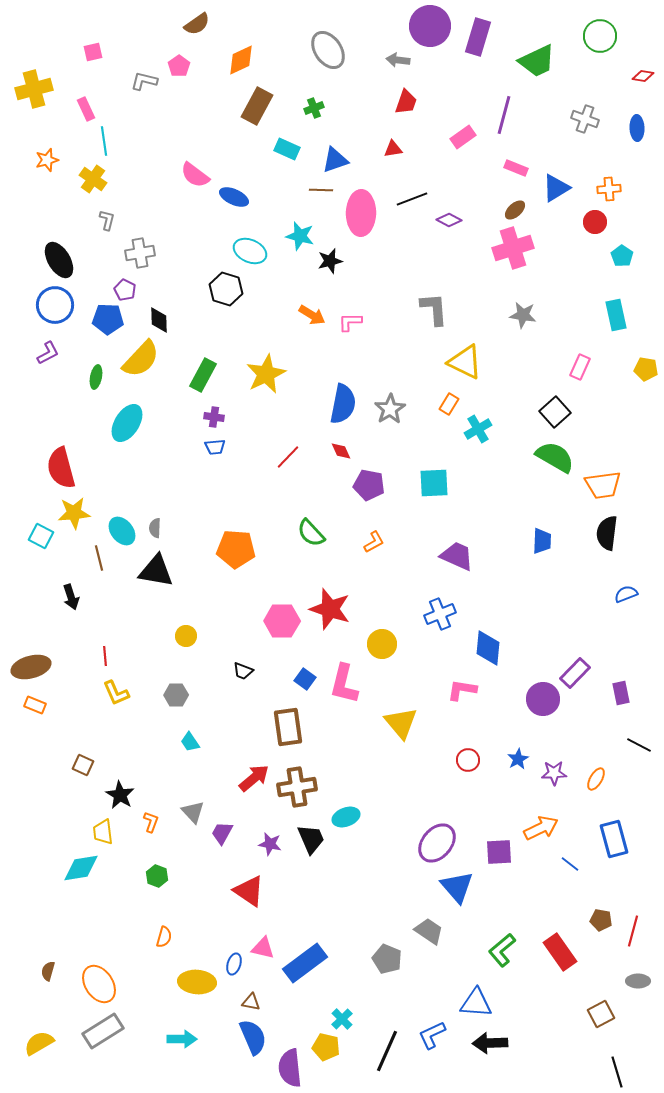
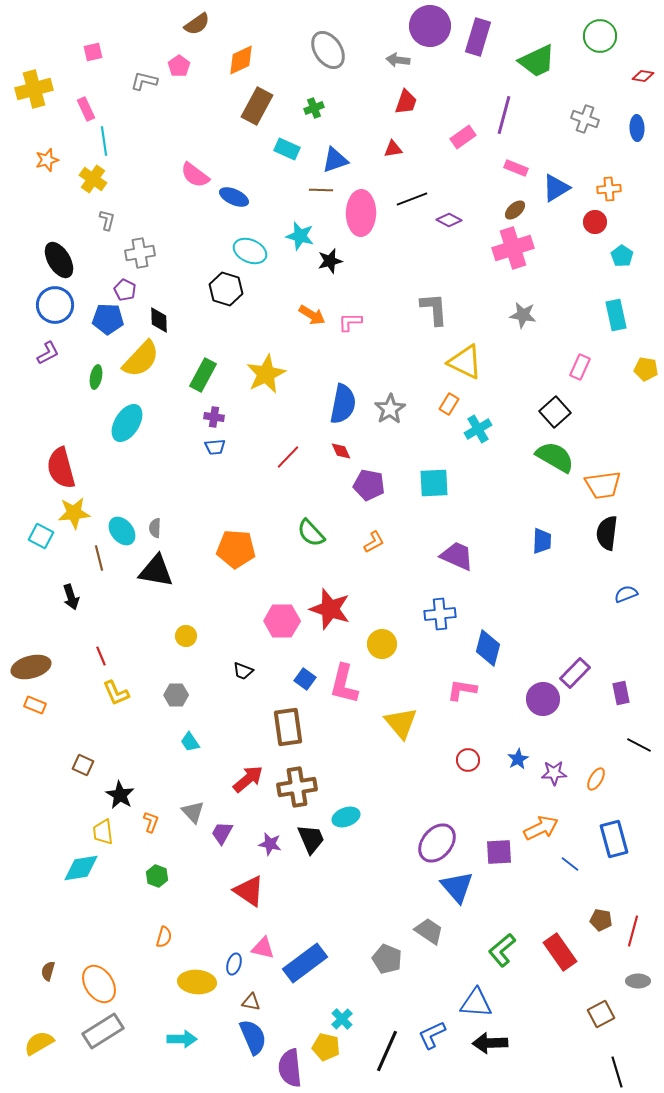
blue cross at (440, 614): rotated 16 degrees clockwise
blue diamond at (488, 648): rotated 9 degrees clockwise
red line at (105, 656): moved 4 px left; rotated 18 degrees counterclockwise
red arrow at (254, 778): moved 6 px left, 1 px down
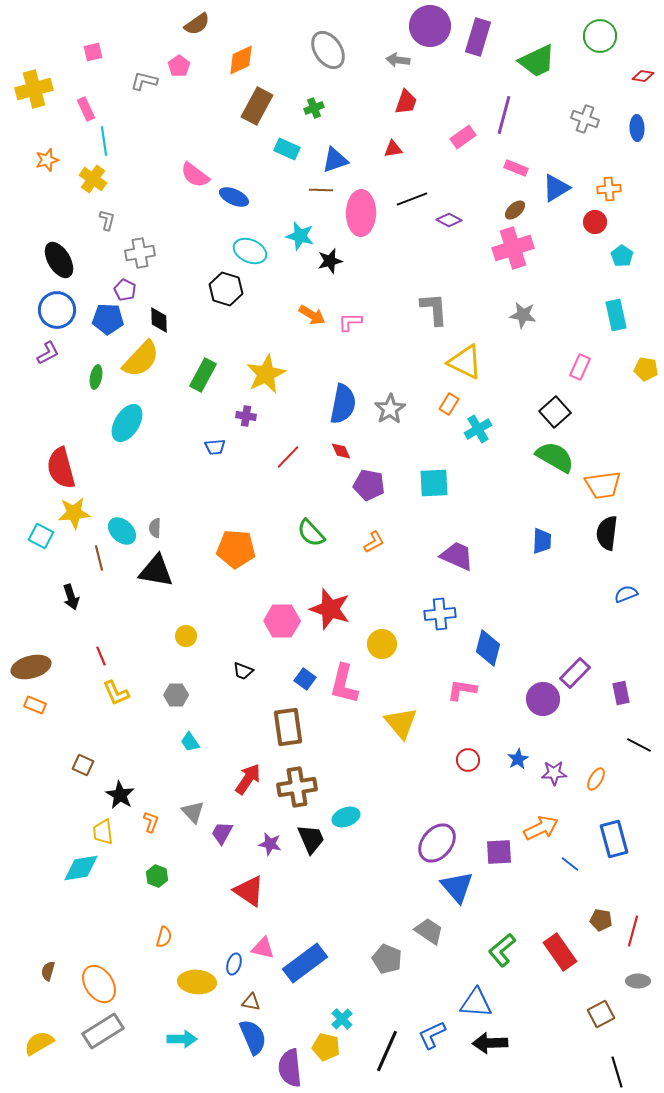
blue circle at (55, 305): moved 2 px right, 5 px down
purple cross at (214, 417): moved 32 px right, 1 px up
cyan ellipse at (122, 531): rotated 8 degrees counterclockwise
red arrow at (248, 779): rotated 16 degrees counterclockwise
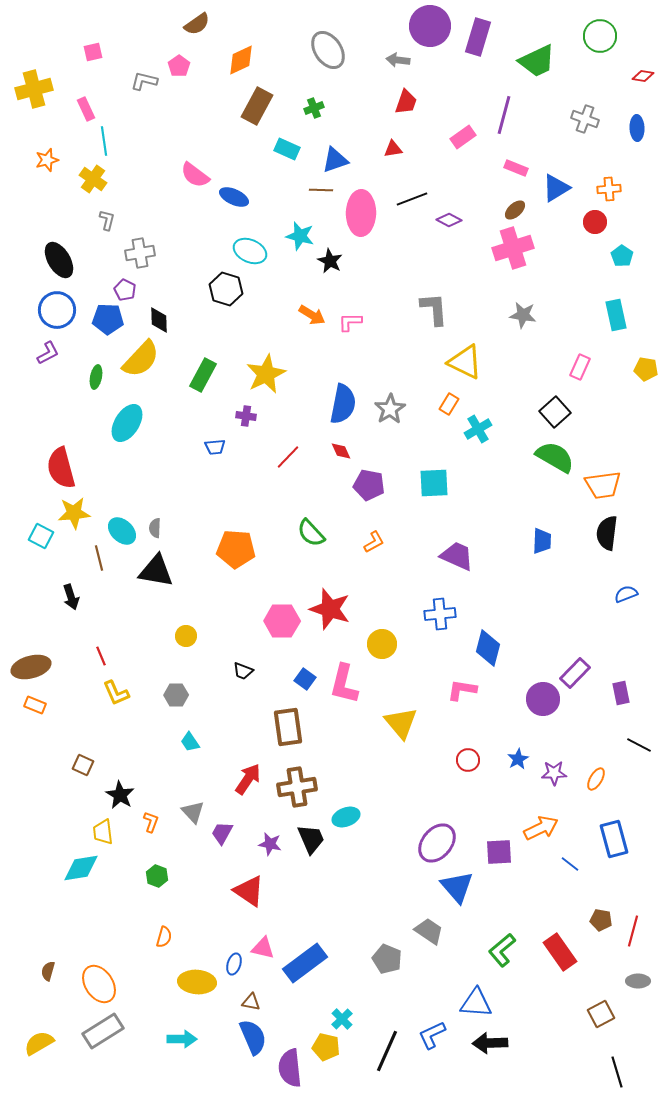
black star at (330, 261): rotated 30 degrees counterclockwise
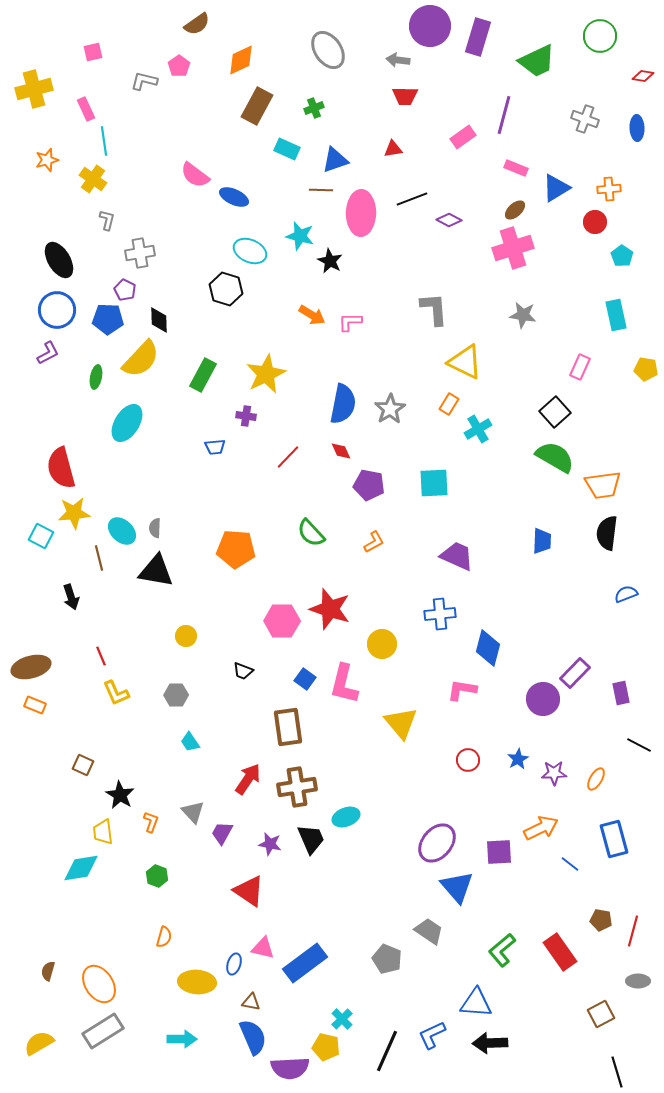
red trapezoid at (406, 102): moved 1 px left, 6 px up; rotated 72 degrees clockwise
purple semicircle at (290, 1068): rotated 87 degrees counterclockwise
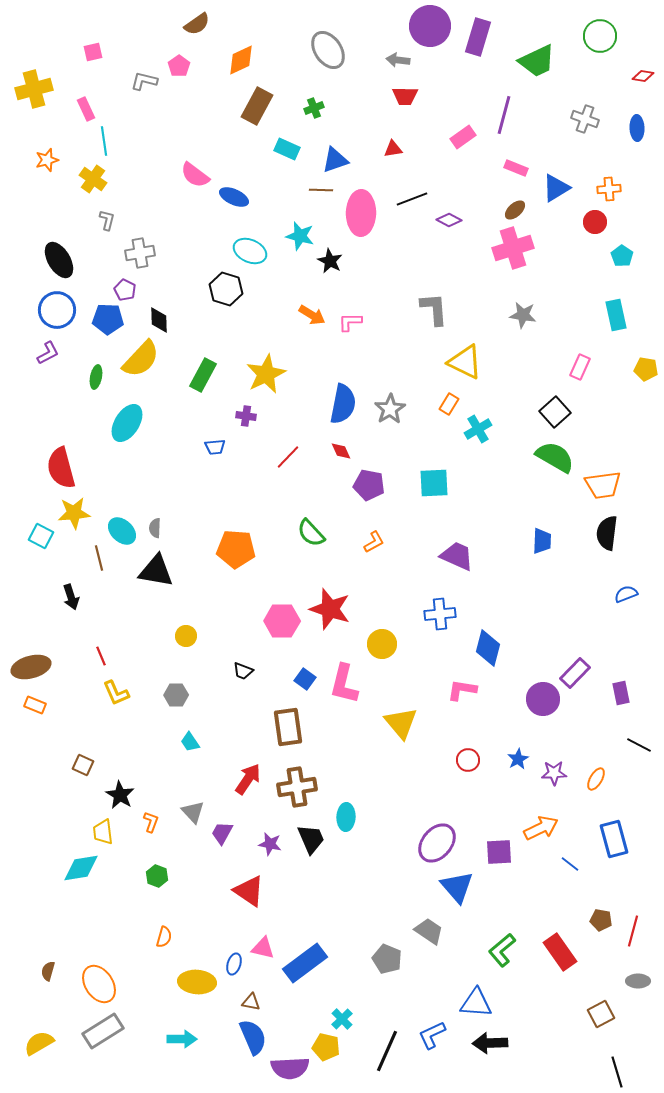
cyan ellipse at (346, 817): rotated 68 degrees counterclockwise
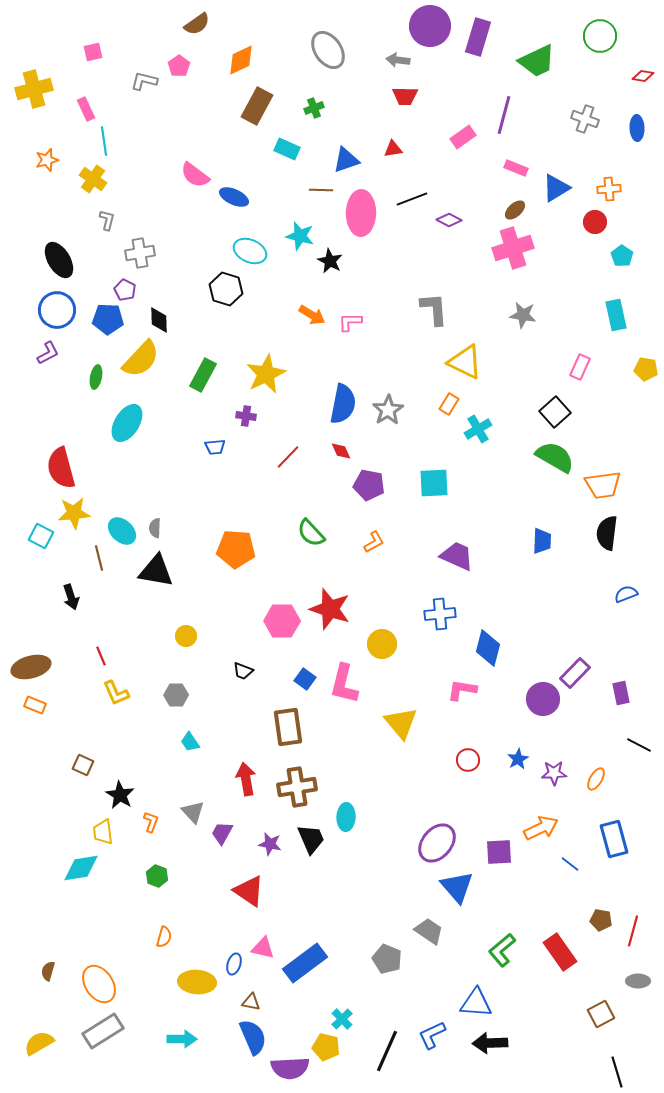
blue triangle at (335, 160): moved 11 px right
gray star at (390, 409): moved 2 px left, 1 px down
red arrow at (248, 779): moved 2 px left; rotated 44 degrees counterclockwise
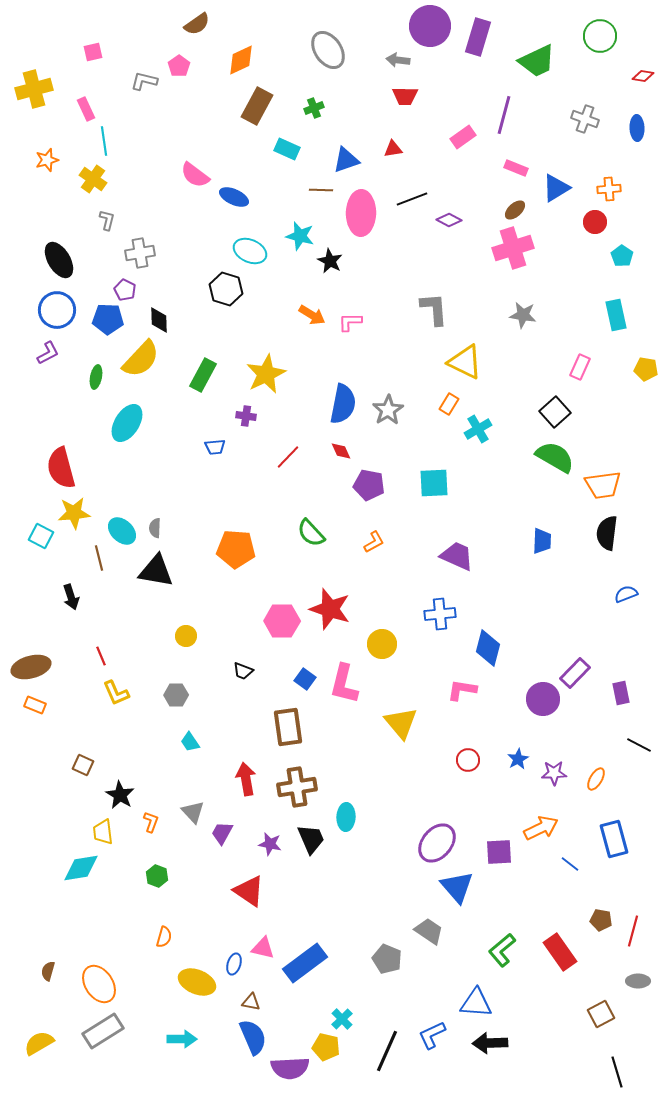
yellow ellipse at (197, 982): rotated 18 degrees clockwise
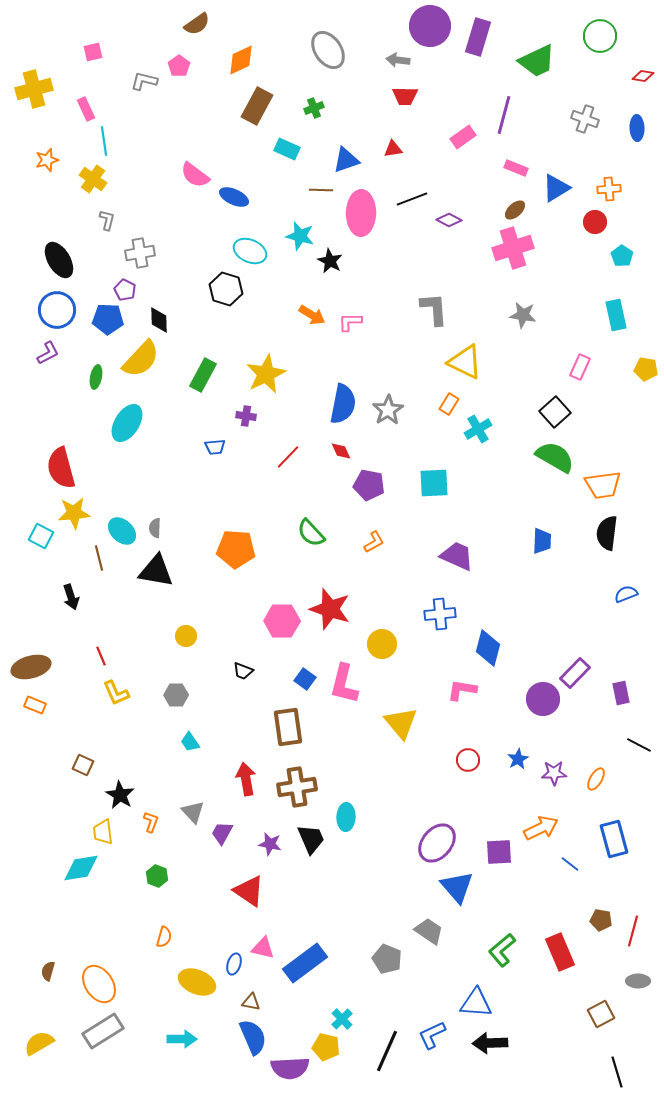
red rectangle at (560, 952): rotated 12 degrees clockwise
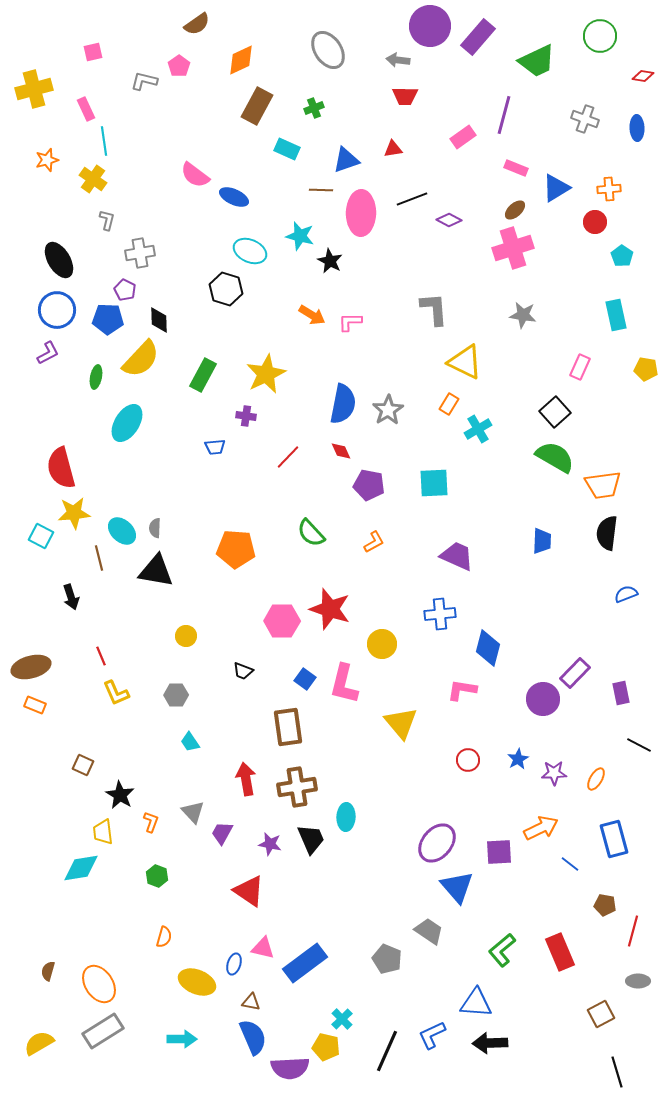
purple rectangle at (478, 37): rotated 24 degrees clockwise
brown pentagon at (601, 920): moved 4 px right, 15 px up
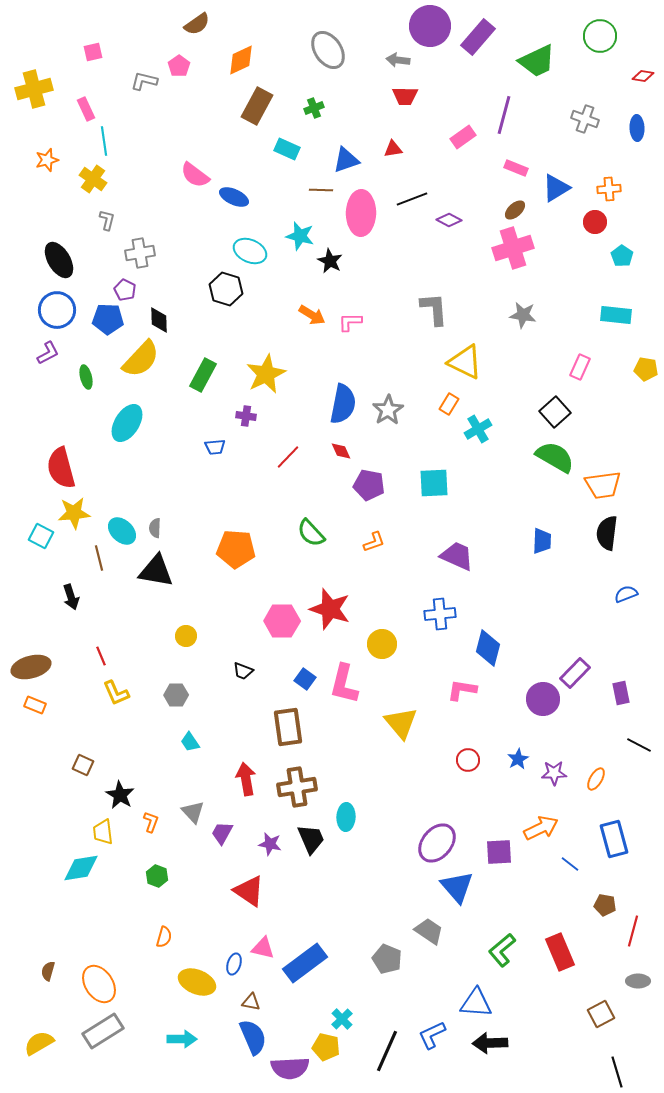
cyan rectangle at (616, 315): rotated 72 degrees counterclockwise
green ellipse at (96, 377): moved 10 px left; rotated 25 degrees counterclockwise
orange L-shape at (374, 542): rotated 10 degrees clockwise
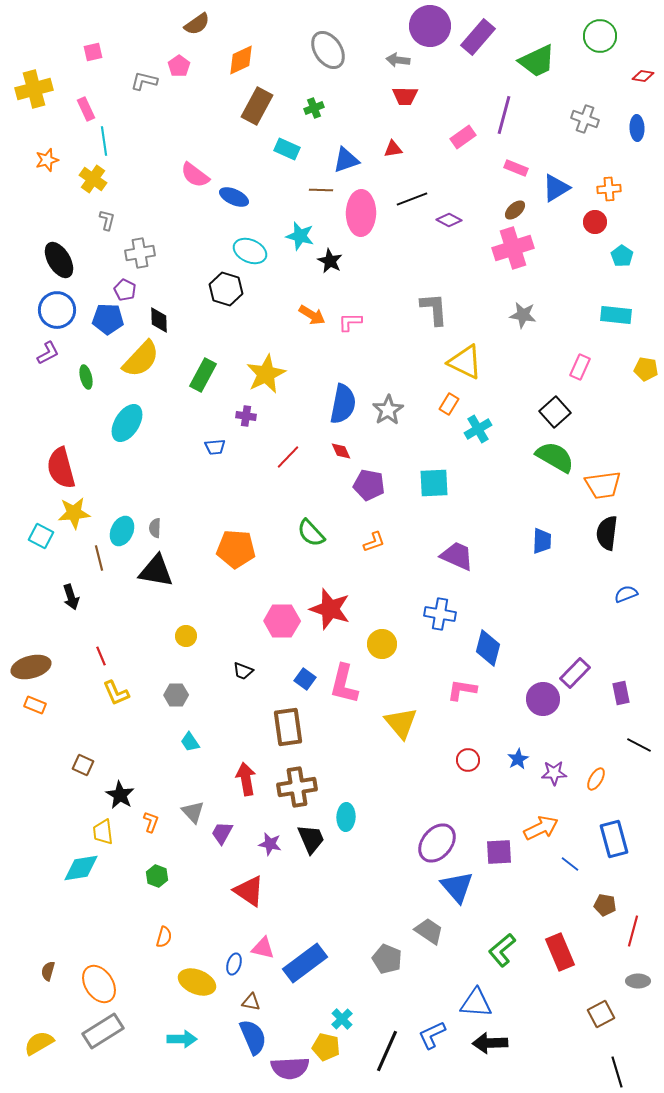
cyan ellipse at (122, 531): rotated 72 degrees clockwise
blue cross at (440, 614): rotated 16 degrees clockwise
